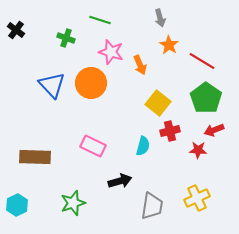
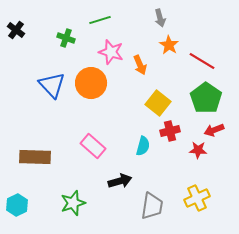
green line: rotated 35 degrees counterclockwise
pink rectangle: rotated 15 degrees clockwise
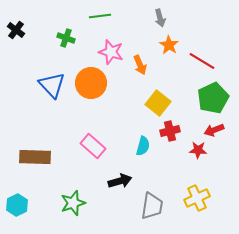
green line: moved 4 px up; rotated 10 degrees clockwise
green pentagon: moved 7 px right; rotated 12 degrees clockwise
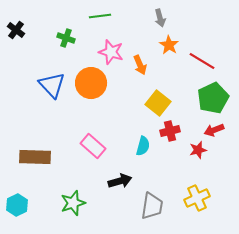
red star: rotated 18 degrees counterclockwise
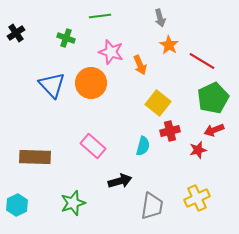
black cross: moved 3 px down; rotated 18 degrees clockwise
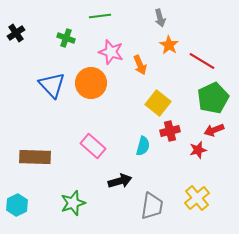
yellow cross: rotated 15 degrees counterclockwise
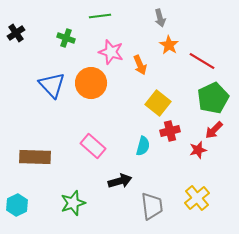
red arrow: rotated 24 degrees counterclockwise
gray trapezoid: rotated 16 degrees counterclockwise
